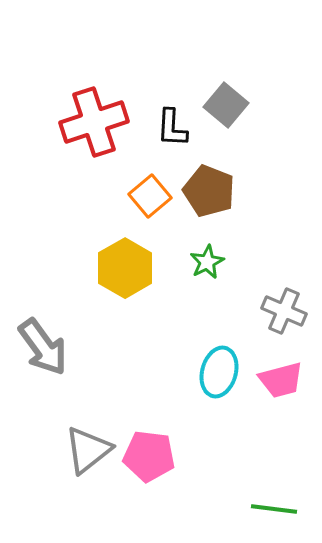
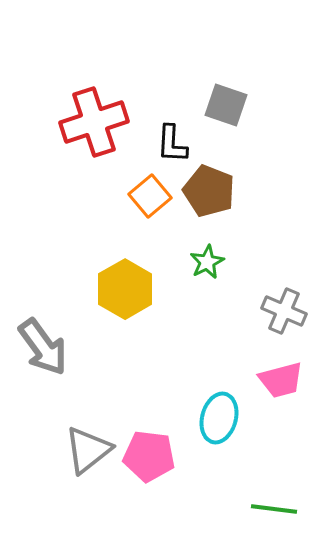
gray square: rotated 21 degrees counterclockwise
black L-shape: moved 16 px down
yellow hexagon: moved 21 px down
cyan ellipse: moved 46 px down
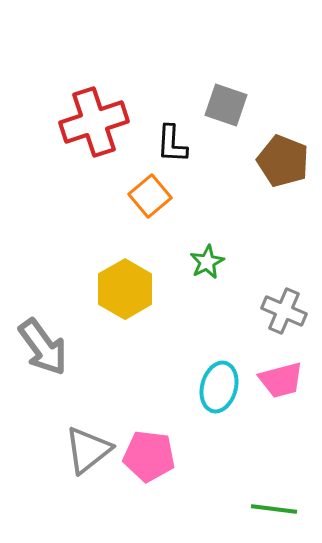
brown pentagon: moved 74 px right, 30 px up
cyan ellipse: moved 31 px up
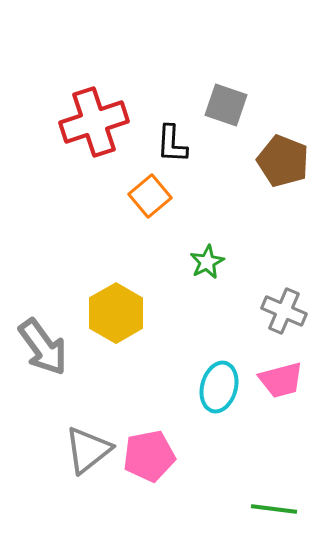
yellow hexagon: moved 9 px left, 24 px down
pink pentagon: rotated 18 degrees counterclockwise
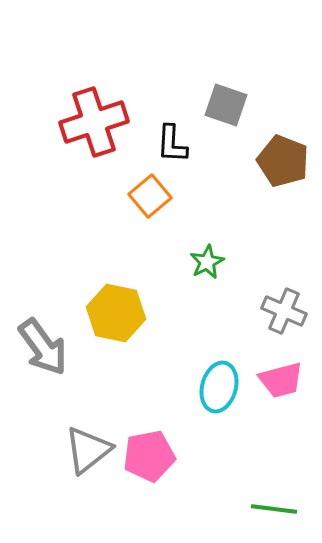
yellow hexagon: rotated 18 degrees counterclockwise
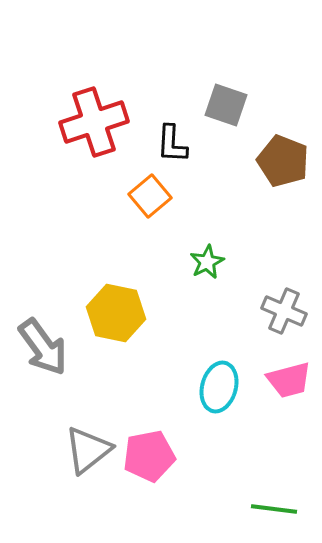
pink trapezoid: moved 8 px right
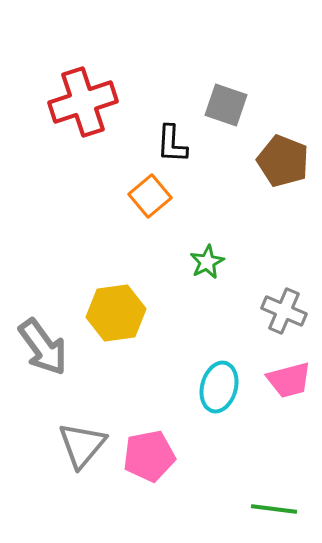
red cross: moved 11 px left, 20 px up
yellow hexagon: rotated 20 degrees counterclockwise
gray triangle: moved 6 px left, 5 px up; rotated 12 degrees counterclockwise
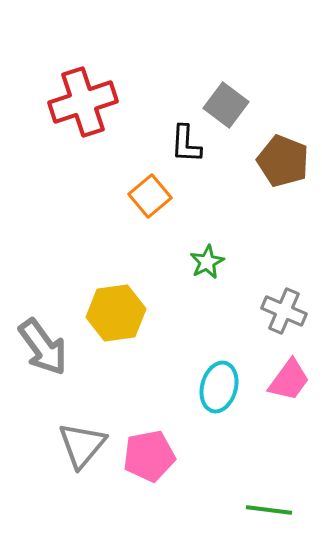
gray square: rotated 18 degrees clockwise
black L-shape: moved 14 px right
pink trapezoid: rotated 39 degrees counterclockwise
green line: moved 5 px left, 1 px down
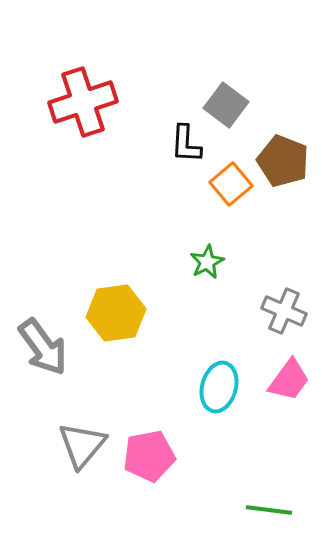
orange square: moved 81 px right, 12 px up
